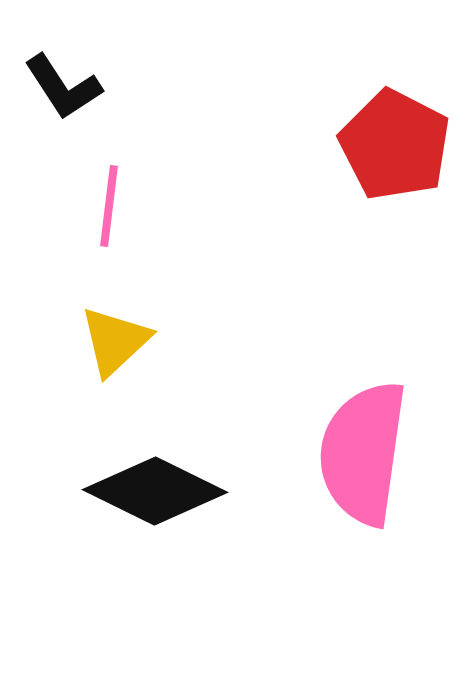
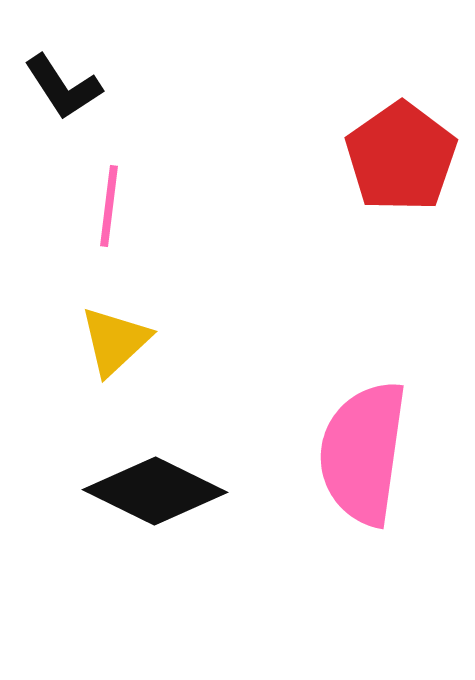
red pentagon: moved 6 px right, 12 px down; rotated 10 degrees clockwise
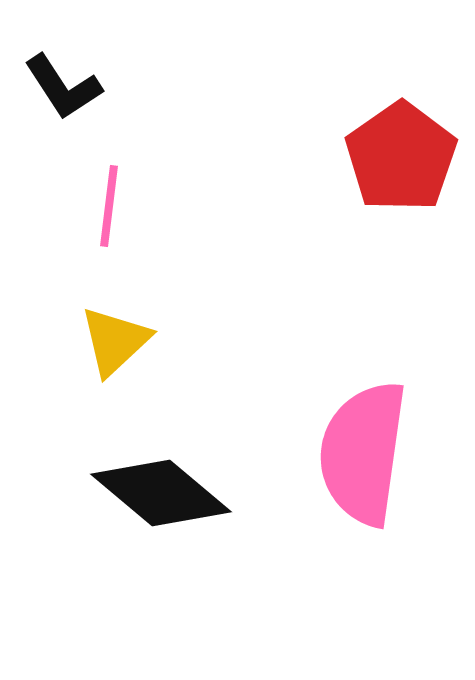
black diamond: moved 6 px right, 2 px down; rotated 14 degrees clockwise
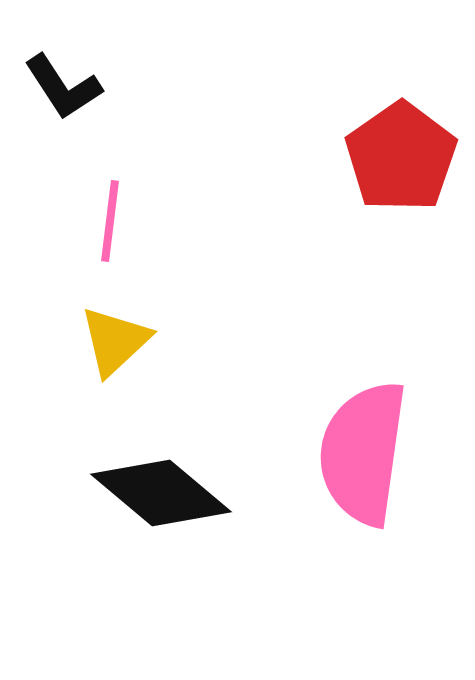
pink line: moved 1 px right, 15 px down
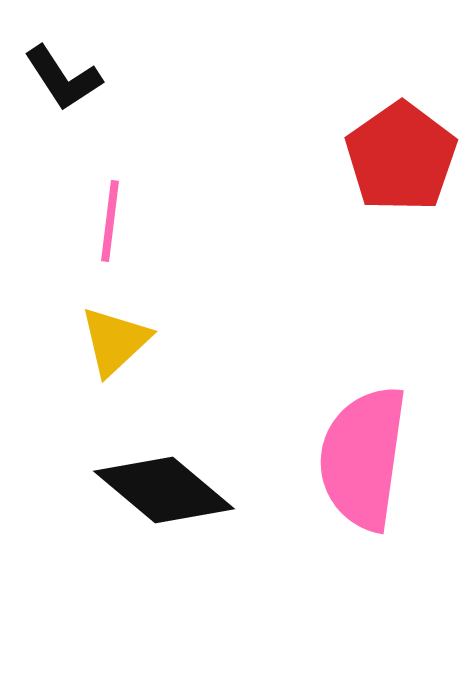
black L-shape: moved 9 px up
pink semicircle: moved 5 px down
black diamond: moved 3 px right, 3 px up
